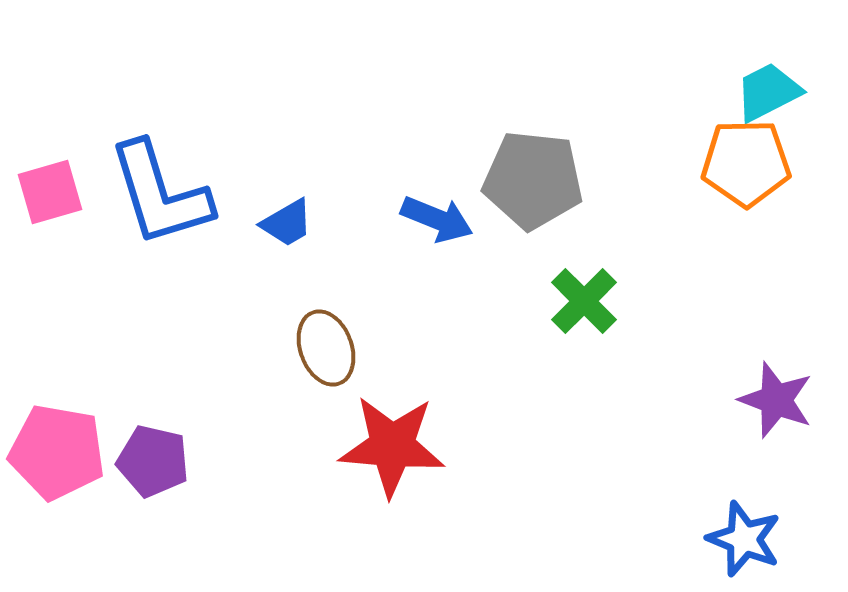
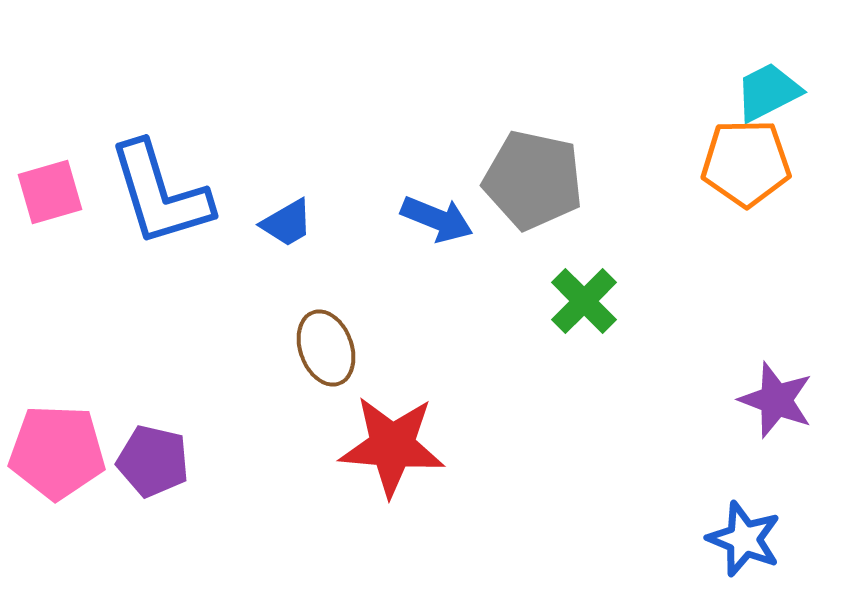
gray pentagon: rotated 6 degrees clockwise
pink pentagon: rotated 8 degrees counterclockwise
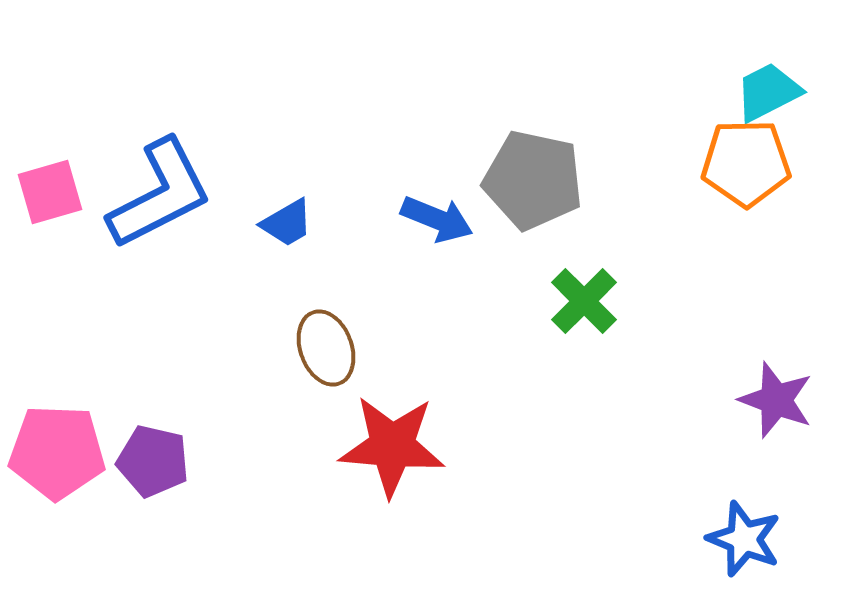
blue L-shape: rotated 100 degrees counterclockwise
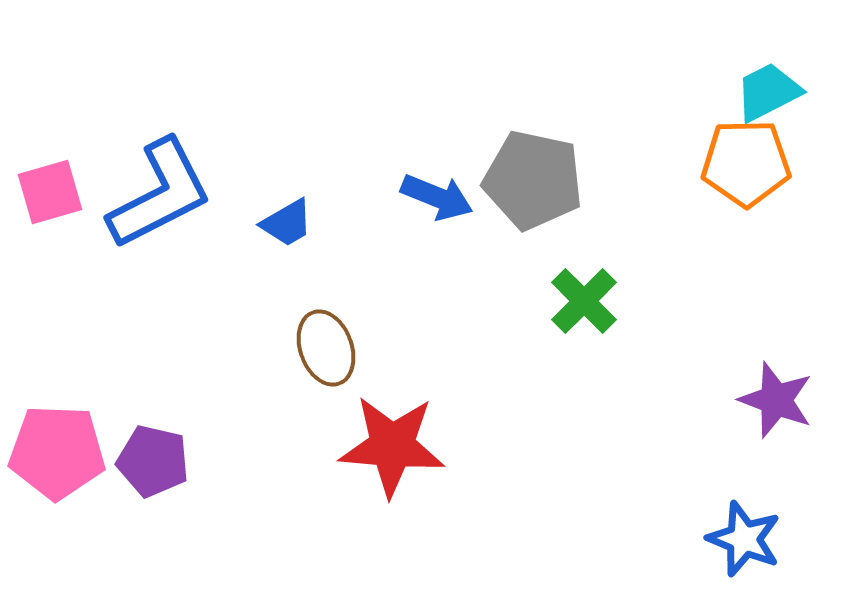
blue arrow: moved 22 px up
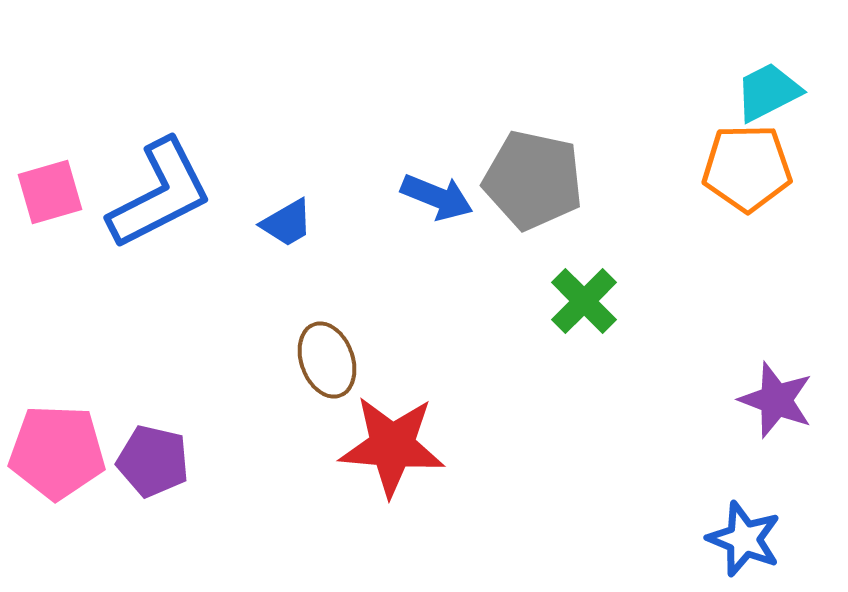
orange pentagon: moved 1 px right, 5 px down
brown ellipse: moved 1 px right, 12 px down
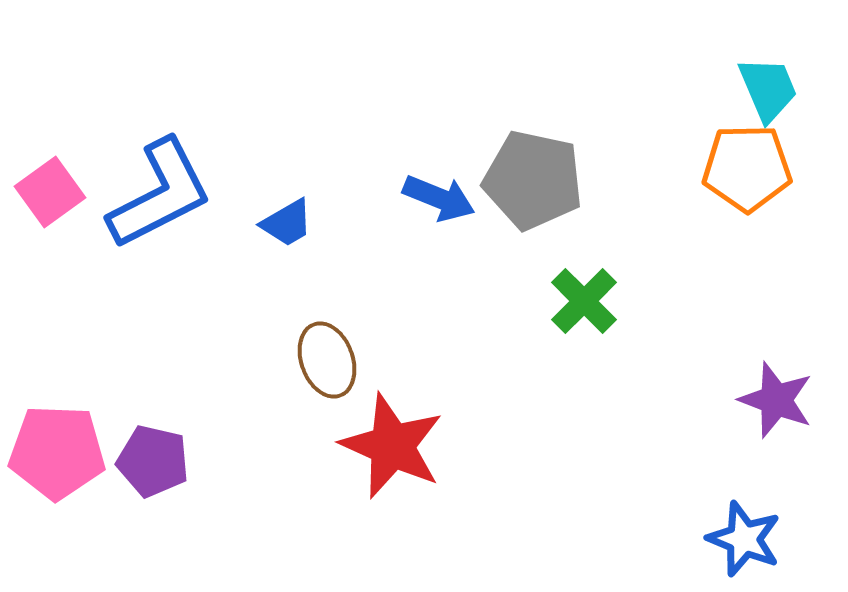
cyan trapezoid: moved 3 px up; rotated 94 degrees clockwise
pink square: rotated 20 degrees counterclockwise
blue arrow: moved 2 px right, 1 px down
red star: rotated 19 degrees clockwise
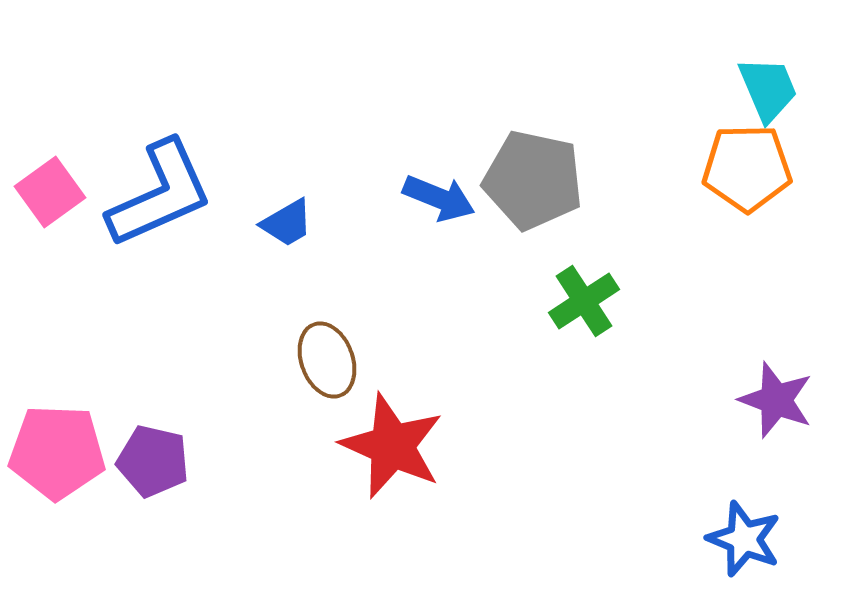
blue L-shape: rotated 3 degrees clockwise
green cross: rotated 12 degrees clockwise
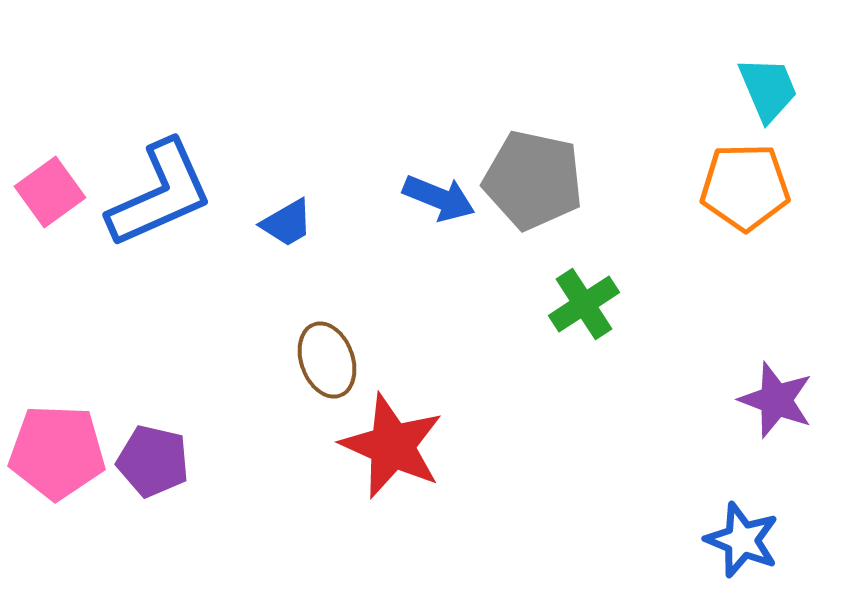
orange pentagon: moved 2 px left, 19 px down
green cross: moved 3 px down
blue star: moved 2 px left, 1 px down
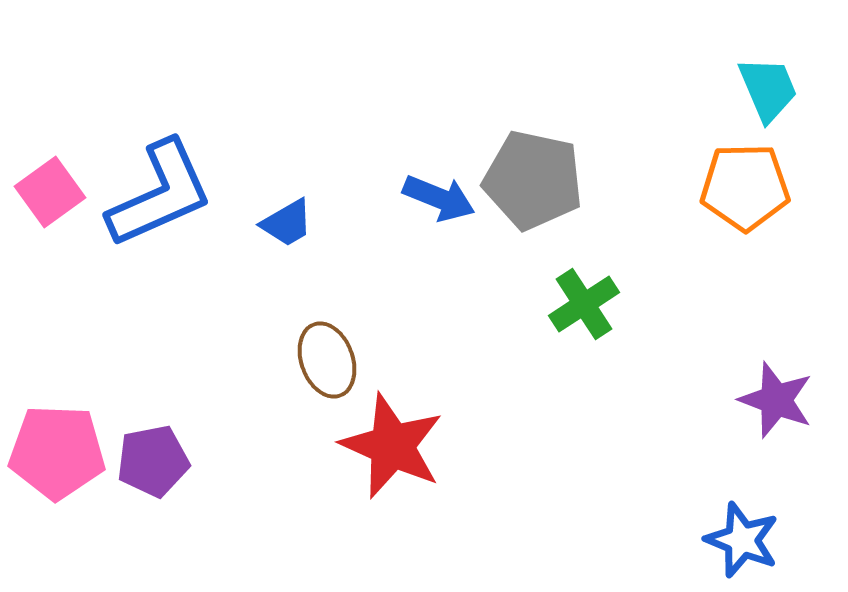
purple pentagon: rotated 24 degrees counterclockwise
